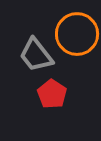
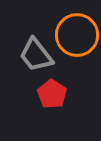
orange circle: moved 1 px down
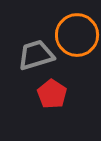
gray trapezoid: rotated 111 degrees clockwise
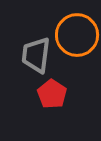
gray trapezoid: rotated 66 degrees counterclockwise
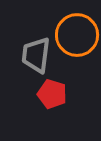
red pentagon: rotated 16 degrees counterclockwise
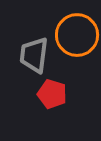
gray trapezoid: moved 2 px left
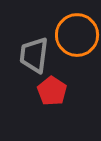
red pentagon: moved 3 px up; rotated 16 degrees clockwise
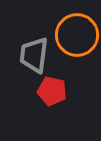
red pentagon: rotated 20 degrees counterclockwise
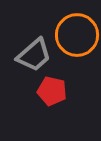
gray trapezoid: rotated 138 degrees counterclockwise
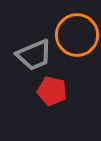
gray trapezoid: rotated 18 degrees clockwise
